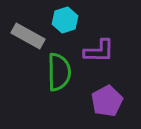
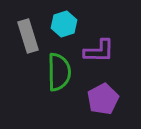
cyan hexagon: moved 1 px left, 4 px down
gray rectangle: rotated 44 degrees clockwise
purple pentagon: moved 4 px left, 2 px up
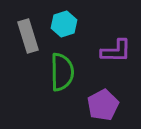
purple L-shape: moved 17 px right
green semicircle: moved 3 px right
purple pentagon: moved 6 px down
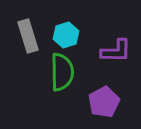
cyan hexagon: moved 2 px right, 11 px down
purple pentagon: moved 1 px right, 3 px up
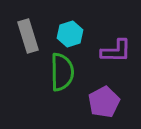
cyan hexagon: moved 4 px right, 1 px up
